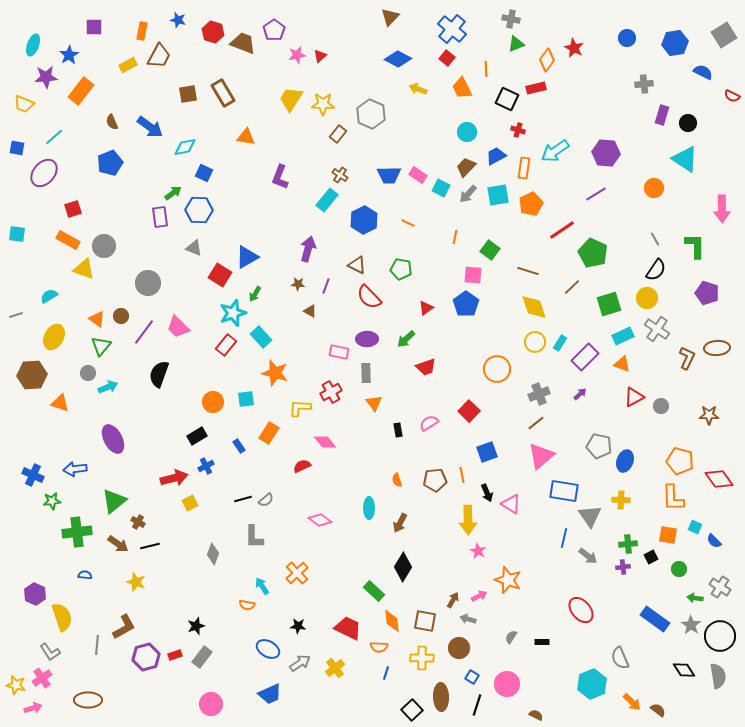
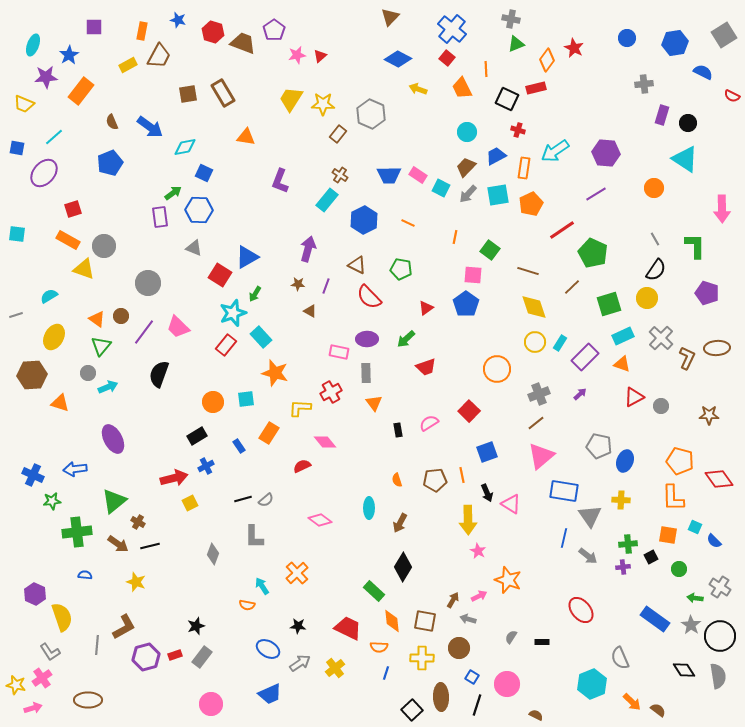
purple L-shape at (280, 177): moved 4 px down
gray cross at (657, 329): moved 4 px right, 9 px down; rotated 10 degrees clockwise
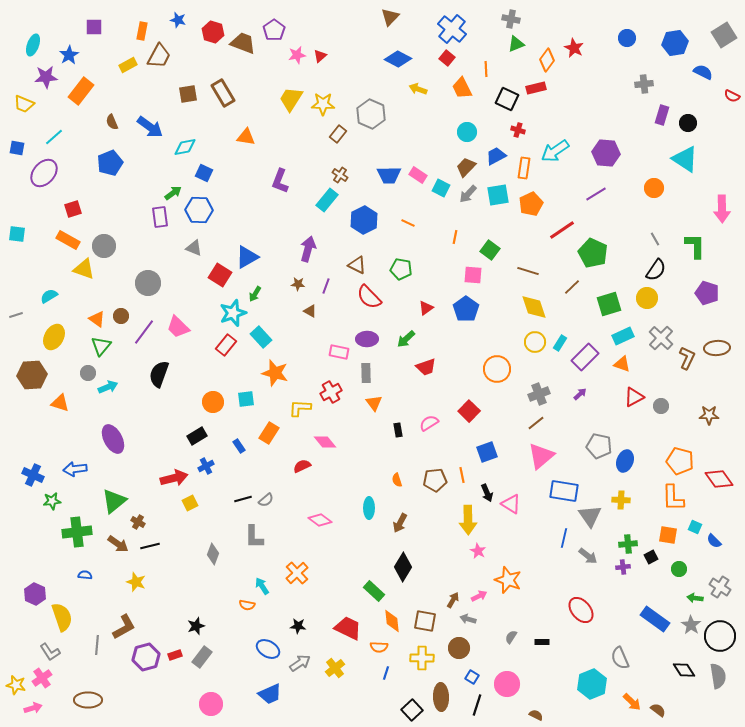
blue pentagon at (466, 304): moved 5 px down
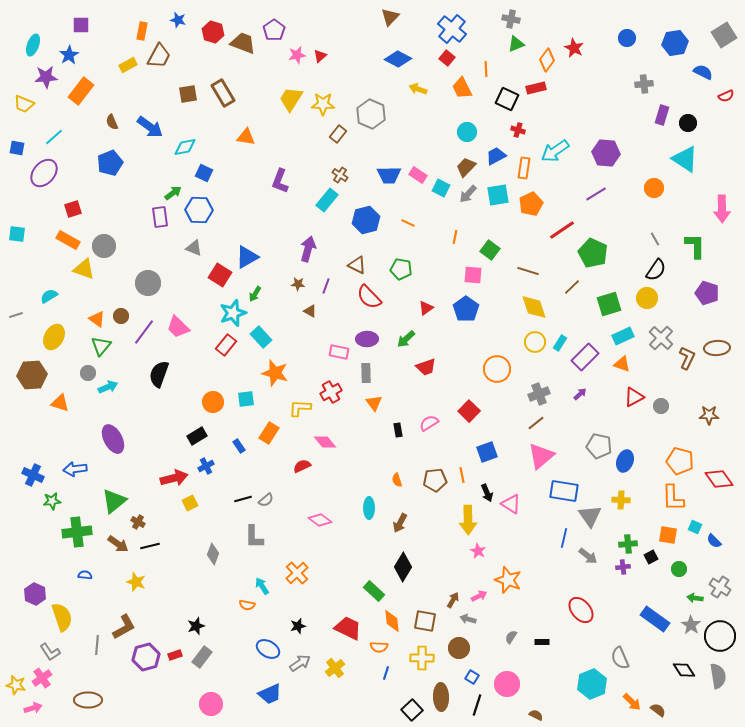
purple square at (94, 27): moved 13 px left, 2 px up
red semicircle at (732, 96): moved 6 px left; rotated 49 degrees counterclockwise
blue hexagon at (364, 220): moved 2 px right; rotated 12 degrees clockwise
black star at (298, 626): rotated 21 degrees counterclockwise
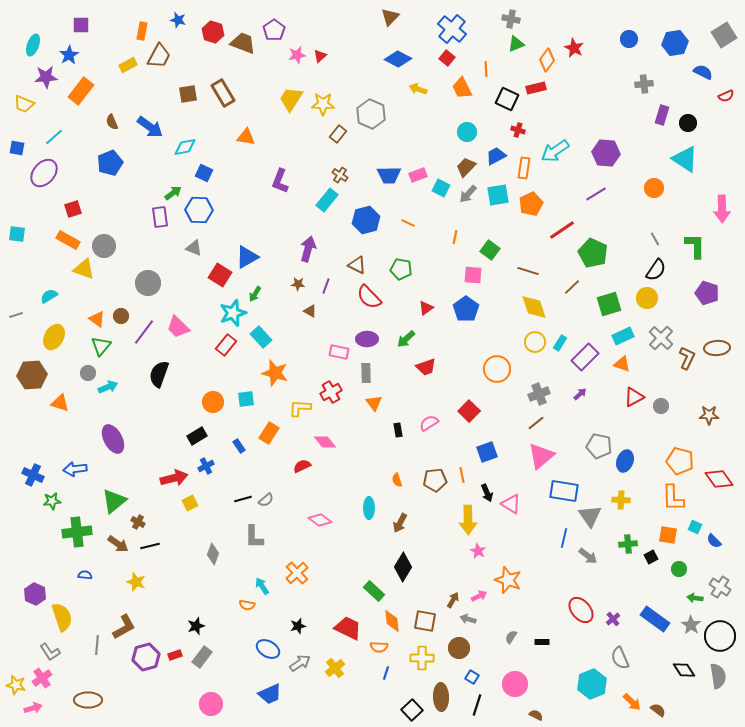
blue circle at (627, 38): moved 2 px right, 1 px down
pink rectangle at (418, 175): rotated 54 degrees counterclockwise
purple cross at (623, 567): moved 10 px left, 52 px down; rotated 32 degrees counterclockwise
pink circle at (507, 684): moved 8 px right
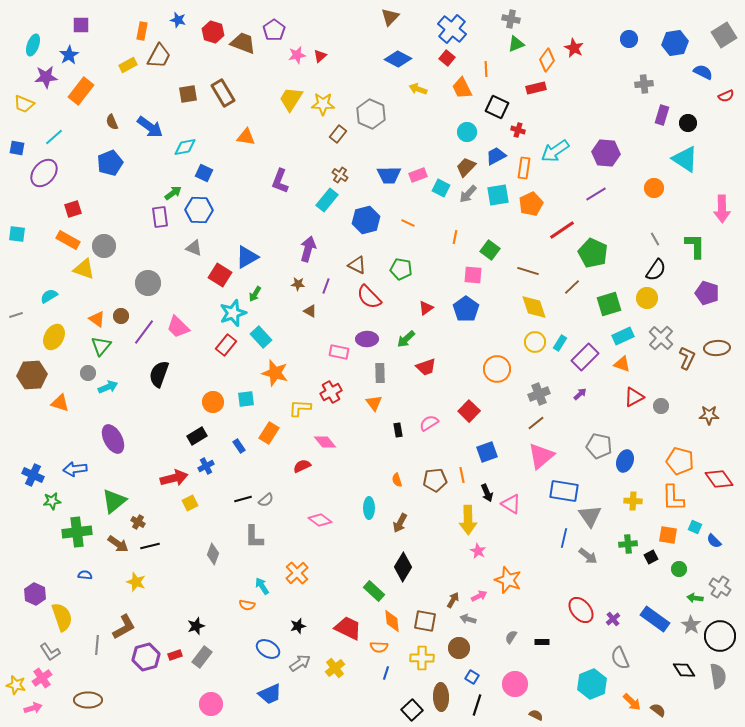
black square at (507, 99): moved 10 px left, 8 px down
gray rectangle at (366, 373): moved 14 px right
yellow cross at (621, 500): moved 12 px right, 1 px down
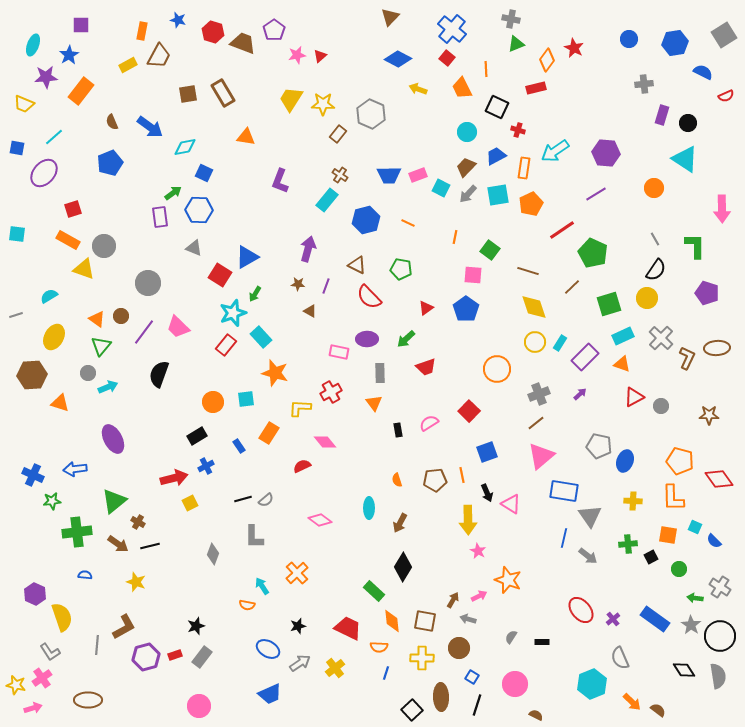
pink circle at (211, 704): moved 12 px left, 2 px down
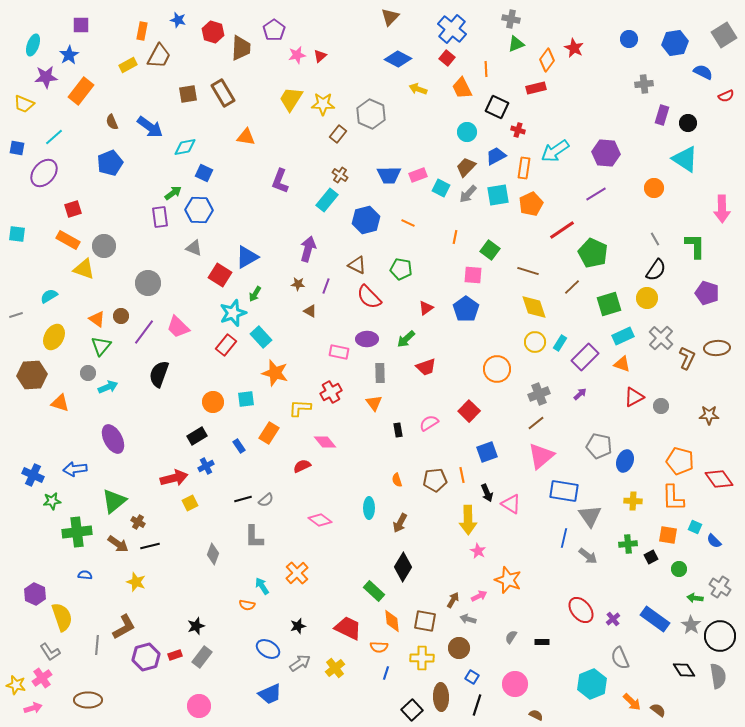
brown trapezoid at (243, 43): moved 2 px left, 5 px down; rotated 72 degrees clockwise
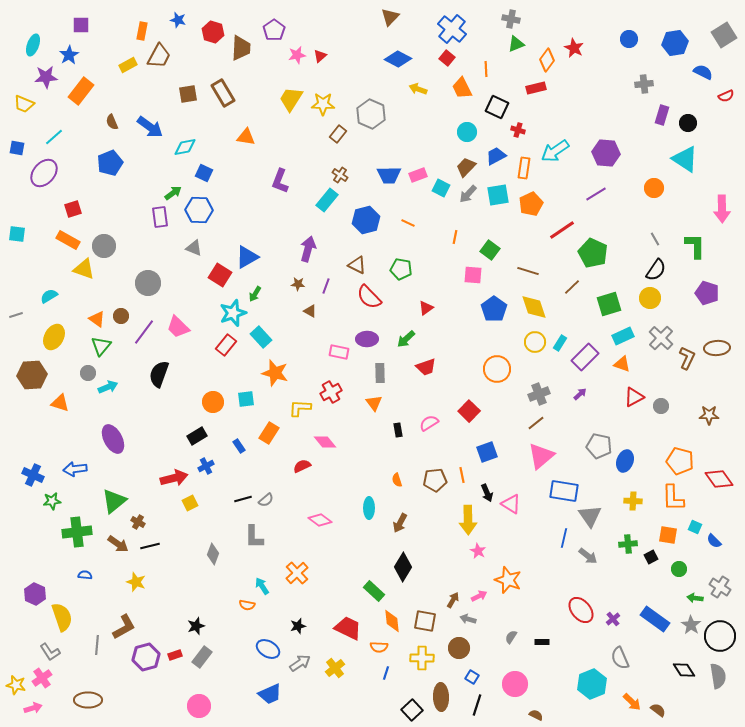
yellow circle at (647, 298): moved 3 px right
blue pentagon at (466, 309): moved 28 px right
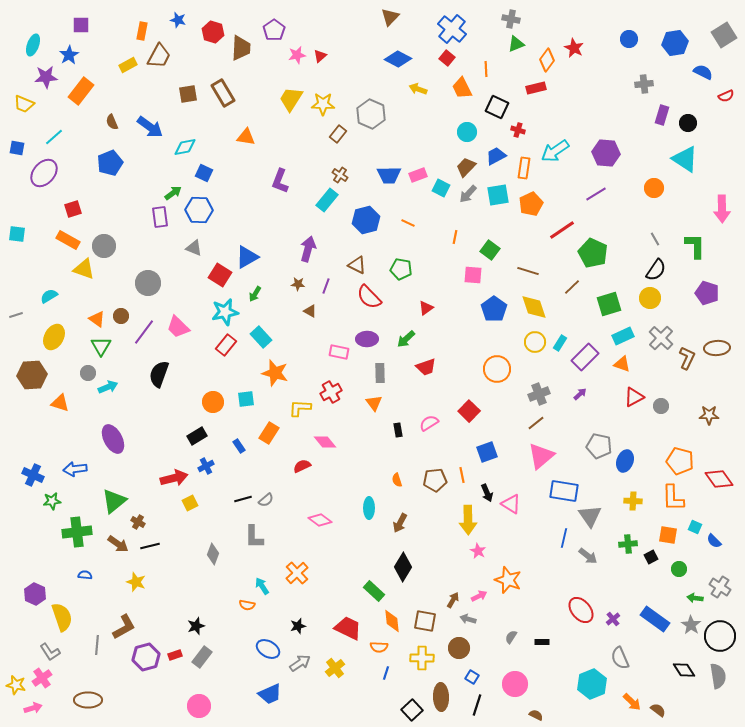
cyan star at (233, 313): moved 8 px left, 1 px up; rotated 8 degrees clockwise
green triangle at (101, 346): rotated 10 degrees counterclockwise
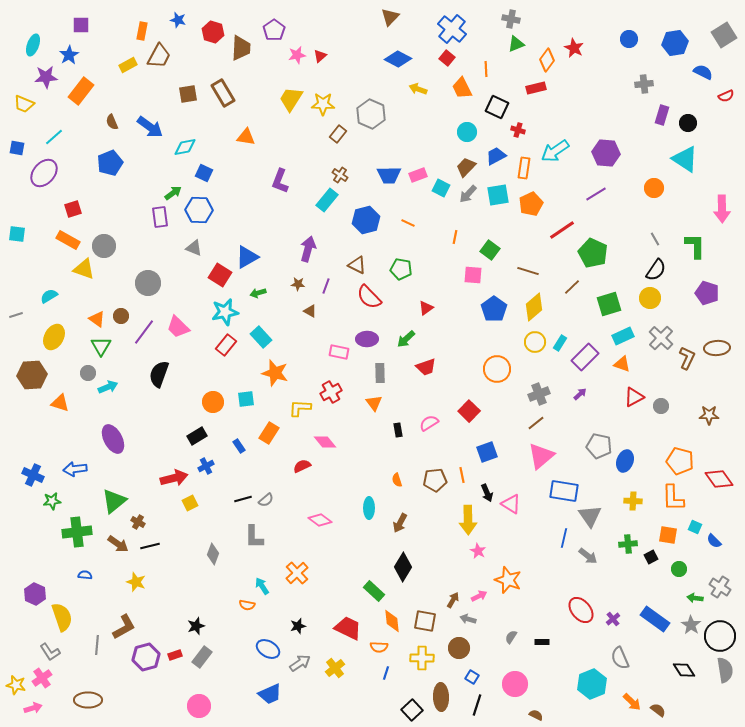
green arrow at (255, 294): moved 3 px right, 1 px up; rotated 42 degrees clockwise
yellow diamond at (534, 307): rotated 68 degrees clockwise
gray semicircle at (718, 676): moved 7 px right, 6 px up
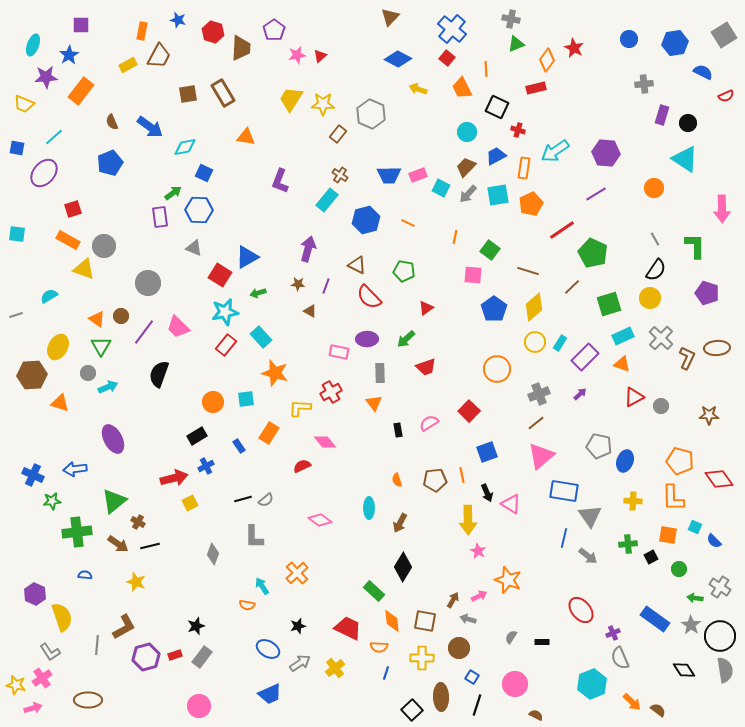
green pentagon at (401, 269): moved 3 px right, 2 px down
yellow ellipse at (54, 337): moved 4 px right, 10 px down
purple cross at (613, 619): moved 14 px down; rotated 16 degrees clockwise
